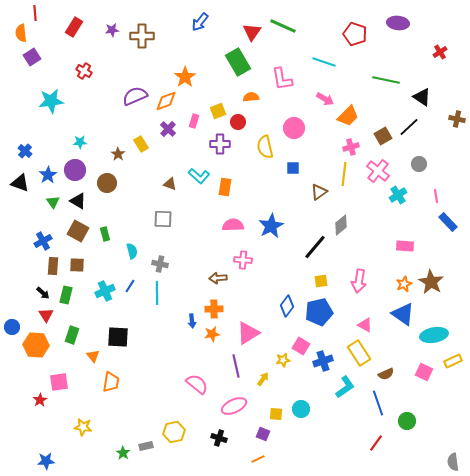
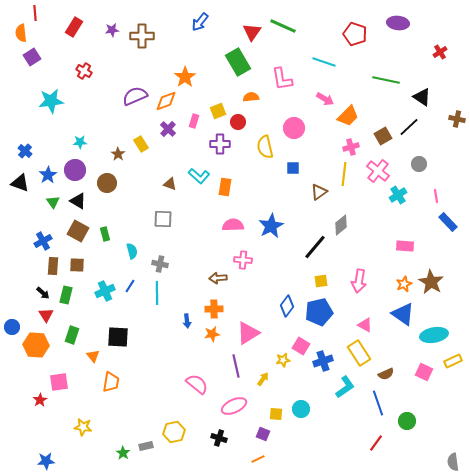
blue arrow at (192, 321): moved 5 px left
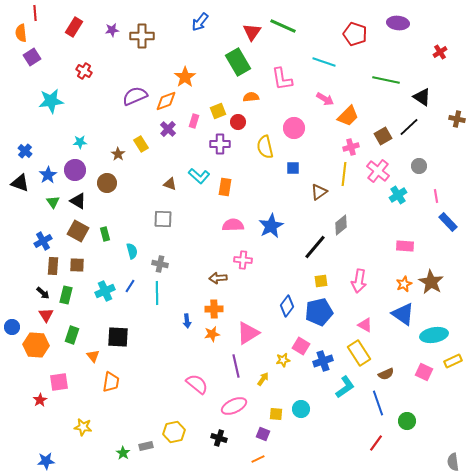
gray circle at (419, 164): moved 2 px down
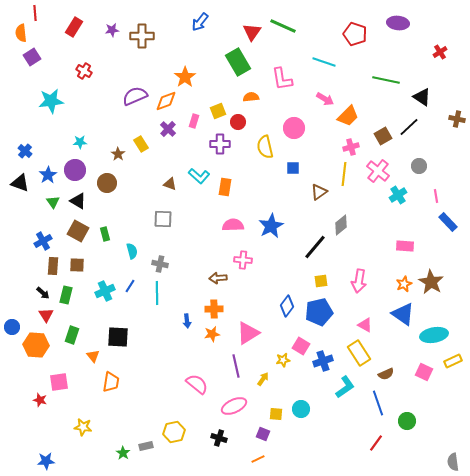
red star at (40, 400): rotated 24 degrees counterclockwise
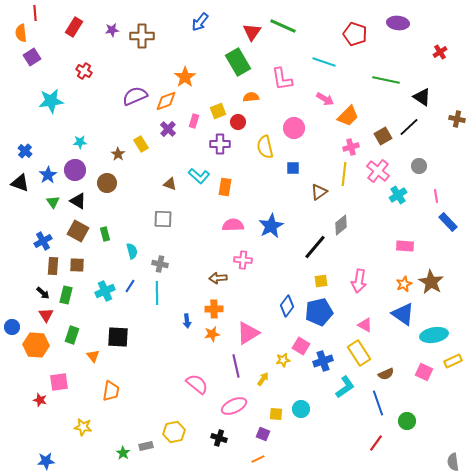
orange trapezoid at (111, 382): moved 9 px down
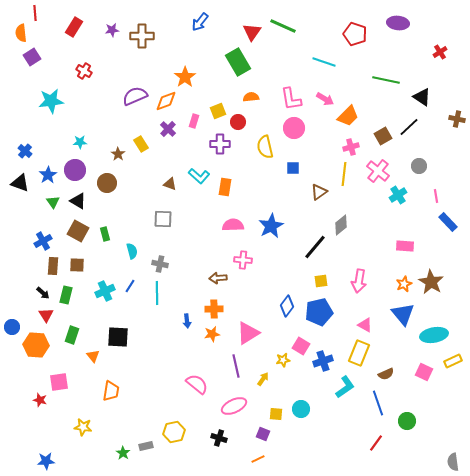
pink L-shape at (282, 79): moved 9 px right, 20 px down
blue triangle at (403, 314): rotated 15 degrees clockwise
yellow rectangle at (359, 353): rotated 55 degrees clockwise
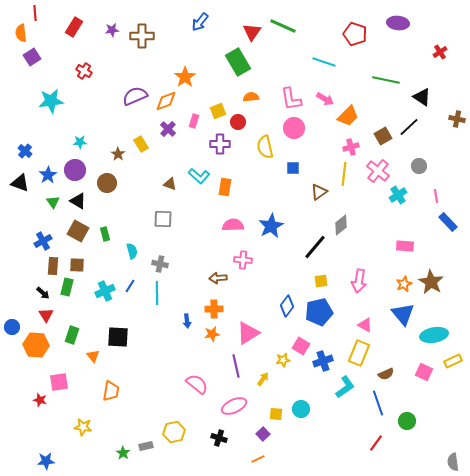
green rectangle at (66, 295): moved 1 px right, 8 px up
purple square at (263, 434): rotated 24 degrees clockwise
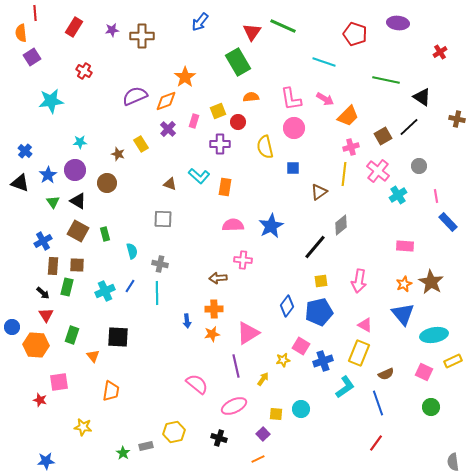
brown star at (118, 154): rotated 16 degrees counterclockwise
green circle at (407, 421): moved 24 px right, 14 px up
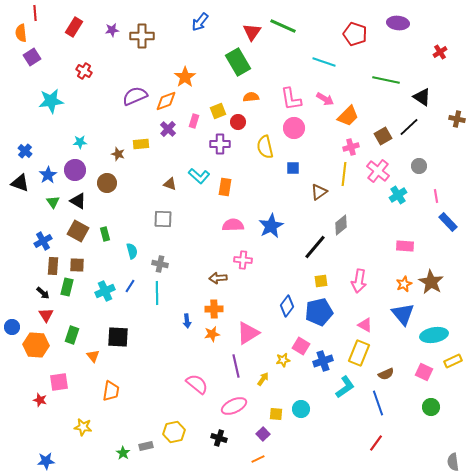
yellow rectangle at (141, 144): rotated 63 degrees counterclockwise
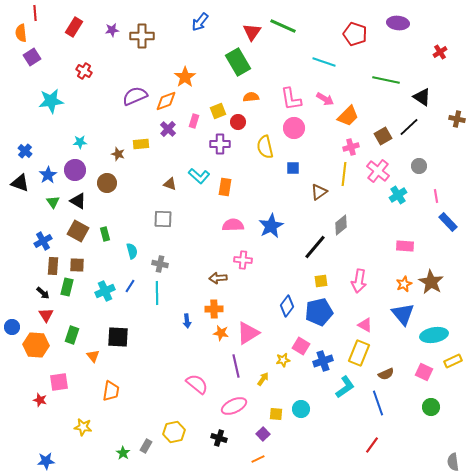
orange star at (212, 334): moved 9 px right, 1 px up; rotated 21 degrees clockwise
red line at (376, 443): moved 4 px left, 2 px down
gray rectangle at (146, 446): rotated 48 degrees counterclockwise
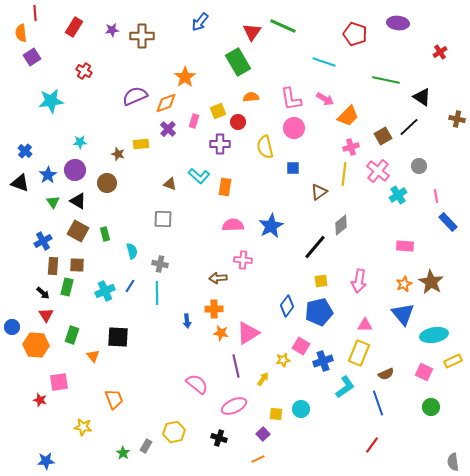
orange diamond at (166, 101): moved 2 px down
pink triangle at (365, 325): rotated 28 degrees counterclockwise
orange trapezoid at (111, 391): moved 3 px right, 8 px down; rotated 30 degrees counterclockwise
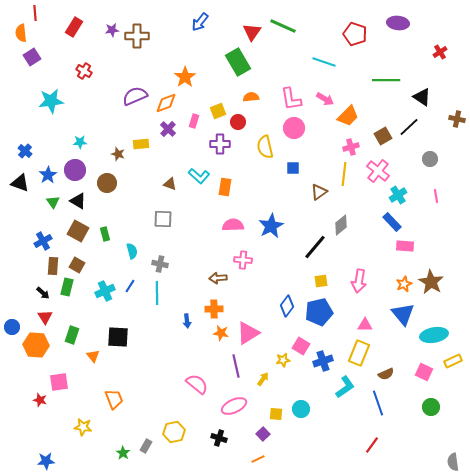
brown cross at (142, 36): moved 5 px left
green line at (386, 80): rotated 12 degrees counterclockwise
gray circle at (419, 166): moved 11 px right, 7 px up
blue rectangle at (448, 222): moved 56 px left
brown square at (77, 265): rotated 28 degrees clockwise
red triangle at (46, 315): moved 1 px left, 2 px down
